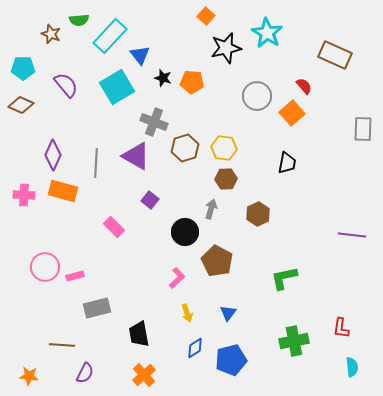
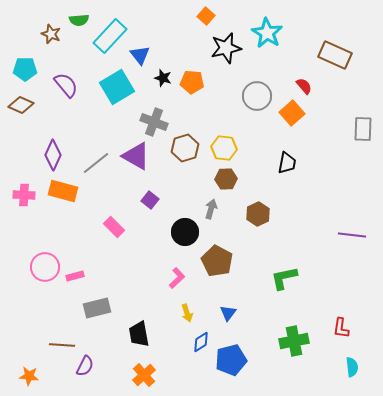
cyan pentagon at (23, 68): moved 2 px right, 1 px down
gray line at (96, 163): rotated 48 degrees clockwise
blue diamond at (195, 348): moved 6 px right, 6 px up
purple semicircle at (85, 373): moved 7 px up
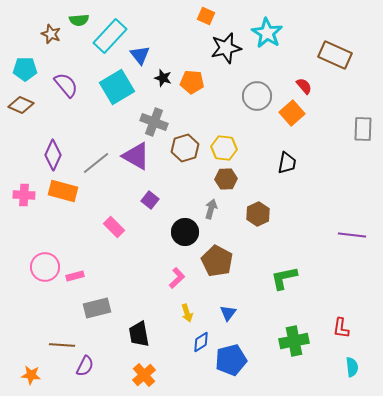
orange square at (206, 16): rotated 18 degrees counterclockwise
orange star at (29, 376): moved 2 px right, 1 px up
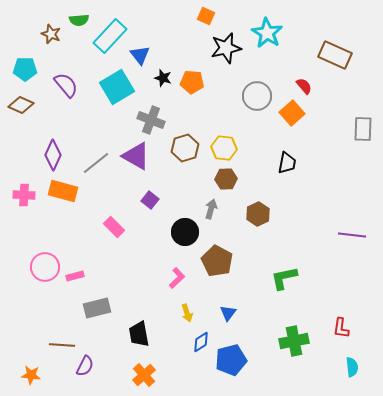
gray cross at (154, 122): moved 3 px left, 2 px up
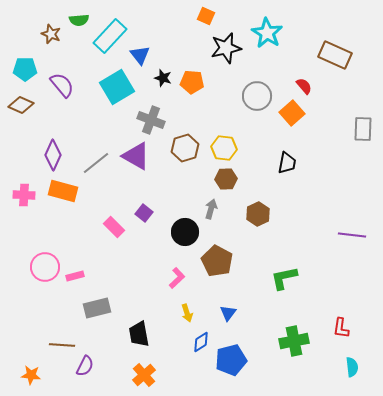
purple semicircle at (66, 85): moved 4 px left
purple square at (150, 200): moved 6 px left, 13 px down
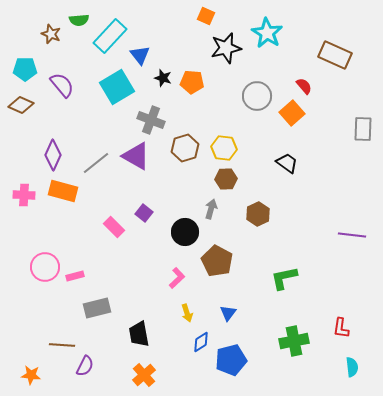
black trapezoid at (287, 163): rotated 65 degrees counterclockwise
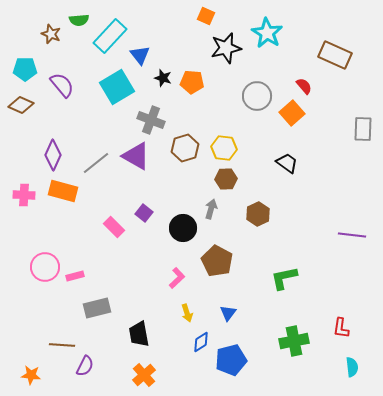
black circle at (185, 232): moved 2 px left, 4 px up
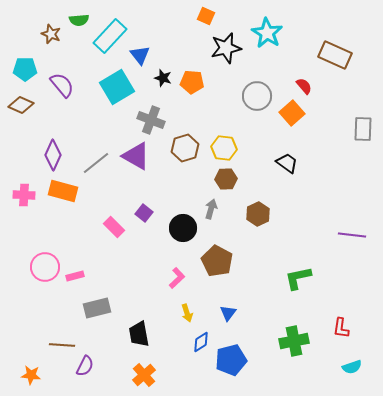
green L-shape at (284, 278): moved 14 px right
cyan semicircle at (352, 367): rotated 78 degrees clockwise
